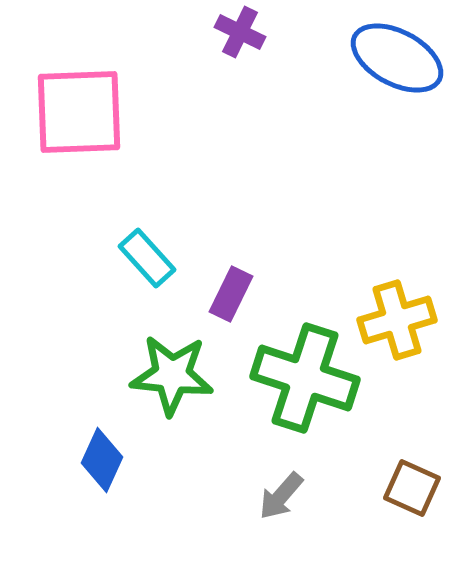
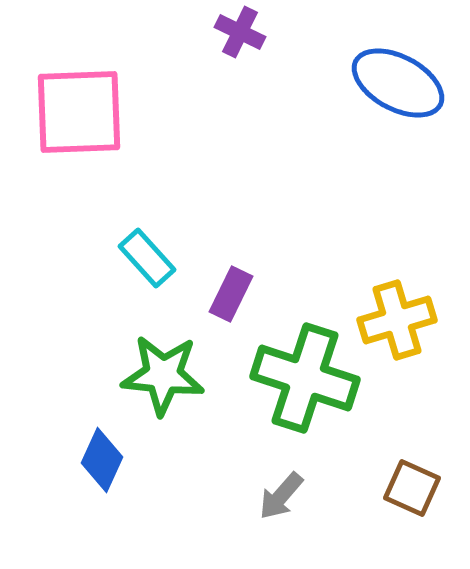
blue ellipse: moved 1 px right, 25 px down
green star: moved 9 px left
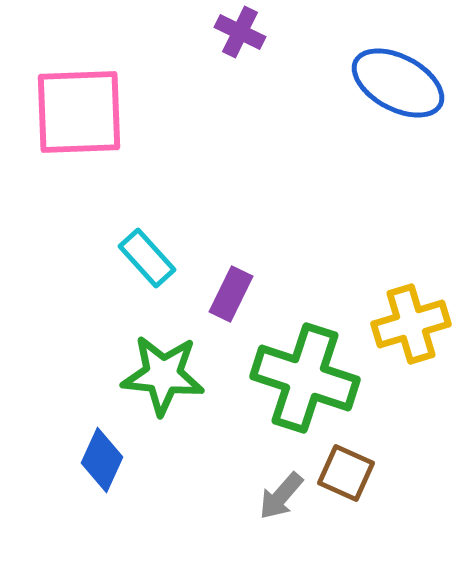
yellow cross: moved 14 px right, 4 px down
brown square: moved 66 px left, 15 px up
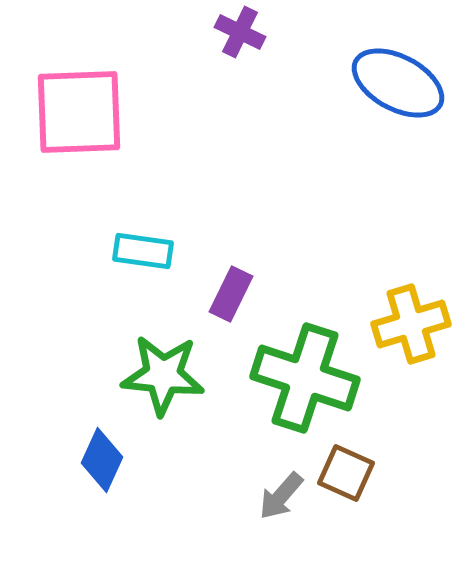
cyan rectangle: moved 4 px left, 7 px up; rotated 40 degrees counterclockwise
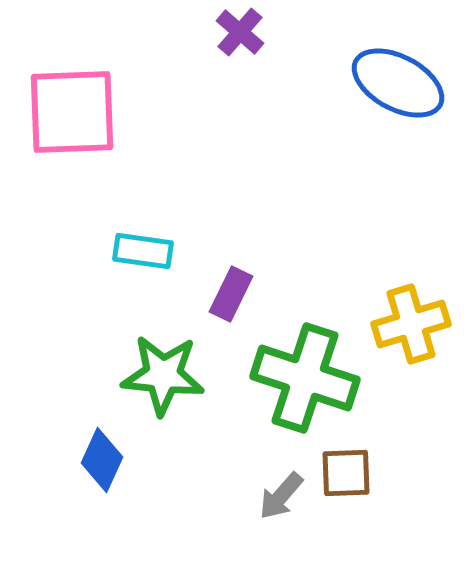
purple cross: rotated 15 degrees clockwise
pink square: moved 7 px left
brown square: rotated 26 degrees counterclockwise
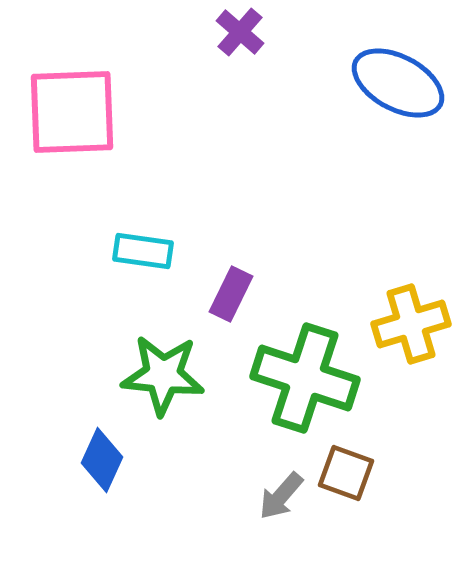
brown square: rotated 22 degrees clockwise
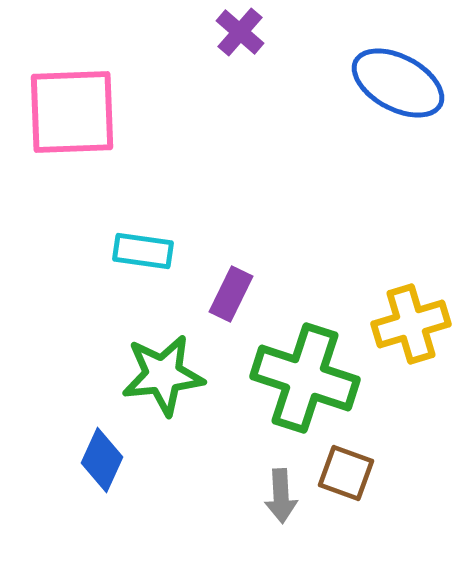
green star: rotated 12 degrees counterclockwise
gray arrow: rotated 44 degrees counterclockwise
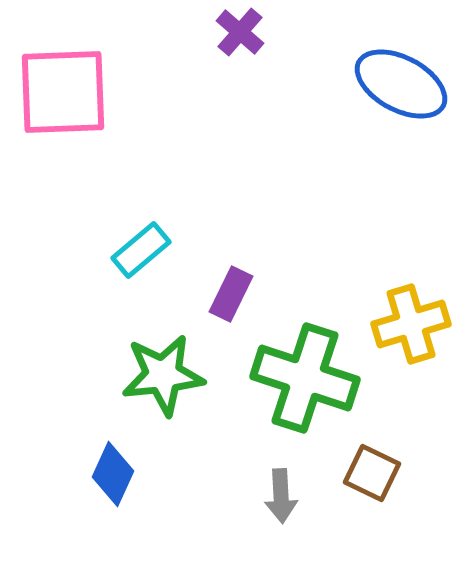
blue ellipse: moved 3 px right, 1 px down
pink square: moved 9 px left, 20 px up
cyan rectangle: moved 2 px left, 1 px up; rotated 48 degrees counterclockwise
blue diamond: moved 11 px right, 14 px down
brown square: moved 26 px right; rotated 6 degrees clockwise
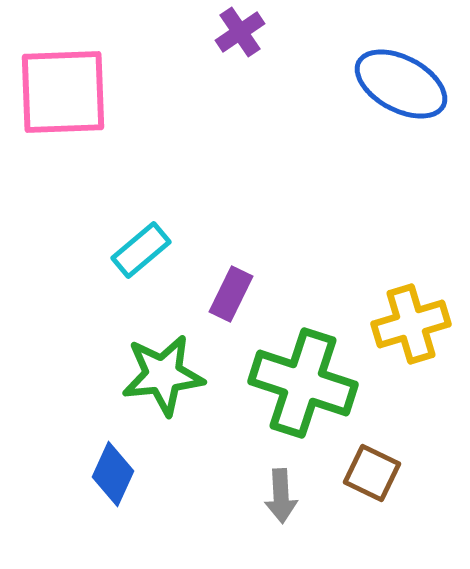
purple cross: rotated 15 degrees clockwise
green cross: moved 2 px left, 5 px down
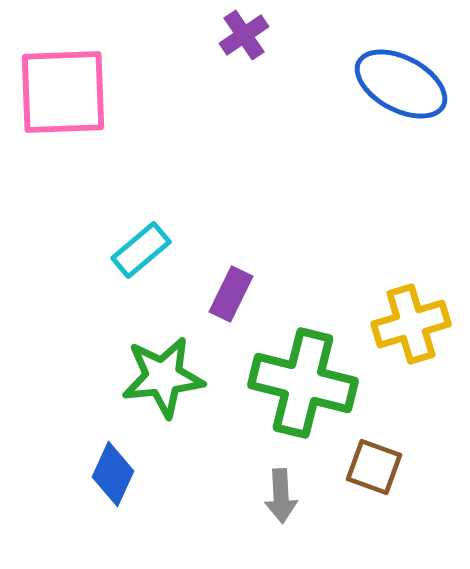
purple cross: moved 4 px right, 3 px down
green star: moved 2 px down
green cross: rotated 4 degrees counterclockwise
brown square: moved 2 px right, 6 px up; rotated 6 degrees counterclockwise
